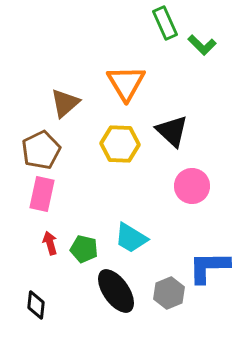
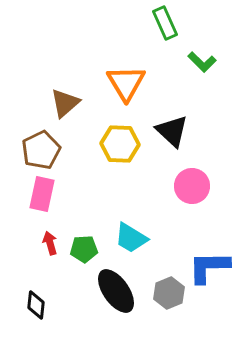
green L-shape: moved 17 px down
green pentagon: rotated 16 degrees counterclockwise
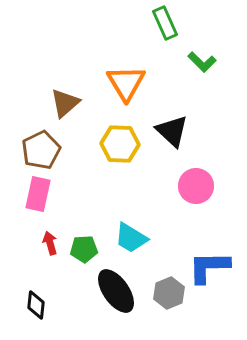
pink circle: moved 4 px right
pink rectangle: moved 4 px left
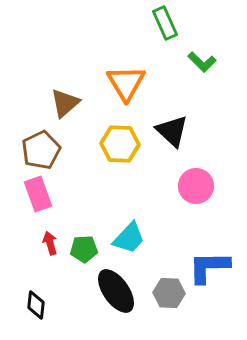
pink rectangle: rotated 32 degrees counterclockwise
cyan trapezoid: moved 2 px left; rotated 78 degrees counterclockwise
gray hexagon: rotated 24 degrees clockwise
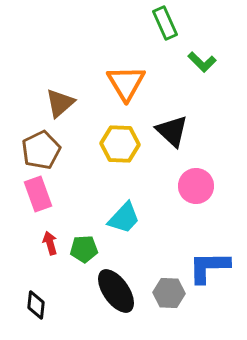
brown triangle: moved 5 px left
cyan trapezoid: moved 5 px left, 20 px up
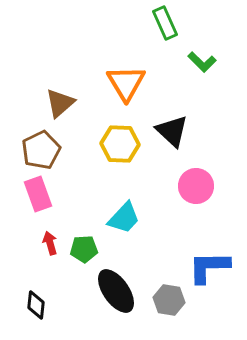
gray hexagon: moved 7 px down; rotated 8 degrees clockwise
